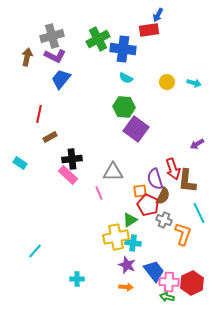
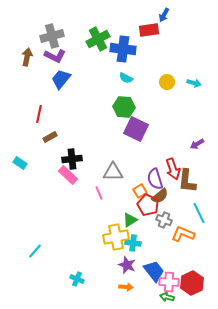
blue arrow at (158, 15): moved 6 px right
purple square at (136, 129): rotated 10 degrees counterclockwise
orange square at (140, 191): rotated 24 degrees counterclockwise
brown semicircle at (163, 196): moved 3 px left; rotated 24 degrees clockwise
orange L-shape at (183, 234): rotated 85 degrees counterclockwise
cyan cross at (77, 279): rotated 24 degrees clockwise
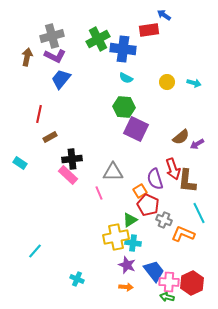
blue arrow at (164, 15): rotated 96 degrees clockwise
brown semicircle at (160, 196): moved 21 px right, 59 px up
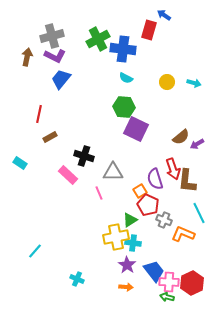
red rectangle at (149, 30): rotated 66 degrees counterclockwise
black cross at (72, 159): moved 12 px right, 3 px up; rotated 24 degrees clockwise
purple star at (127, 265): rotated 12 degrees clockwise
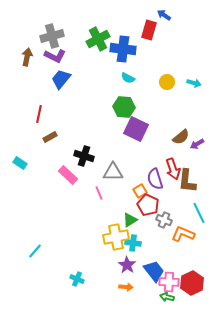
cyan semicircle at (126, 78): moved 2 px right
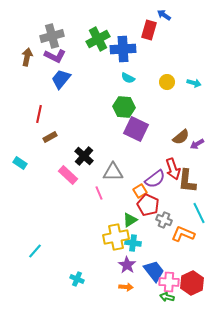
blue cross at (123, 49): rotated 10 degrees counterclockwise
black cross at (84, 156): rotated 24 degrees clockwise
purple semicircle at (155, 179): rotated 110 degrees counterclockwise
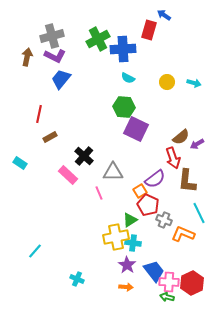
red arrow at (173, 169): moved 11 px up
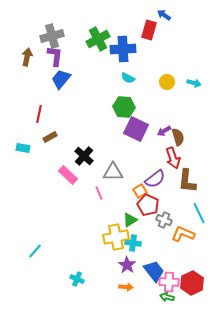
purple L-shape at (55, 56): rotated 110 degrees counterclockwise
brown semicircle at (181, 137): moved 3 px left; rotated 66 degrees counterclockwise
purple arrow at (197, 144): moved 33 px left, 13 px up
cyan rectangle at (20, 163): moved 3 px right, 15 px up; rotated 24 degrees counterclockwise
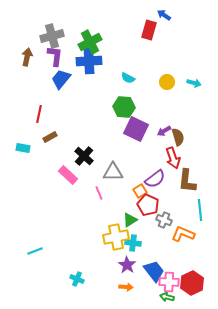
green cross at (98, 39): moved 8 px left, 3 px down
blue cross at (123, 49): moved 34 px left, 12 px down
cyan line at (199, 213): moved 1 px right, 3 px up; rotated 20 degrees clockwise
cyan line at (35, 251): rotated 28 degrees clockwise
